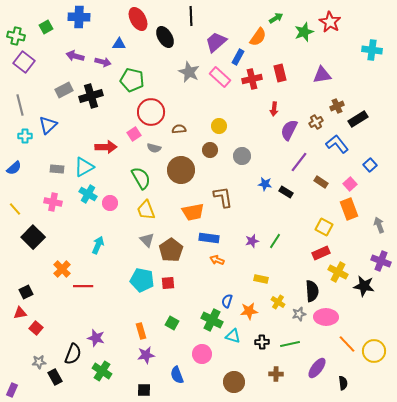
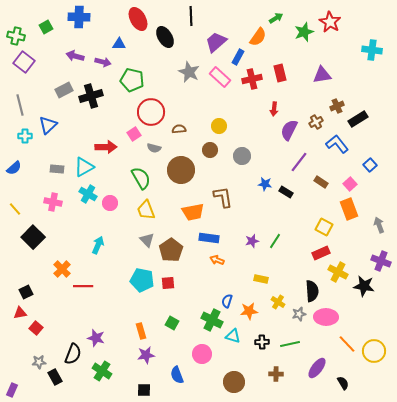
black semicircle at (343, 383): rotated 24 degrees counterclockwise
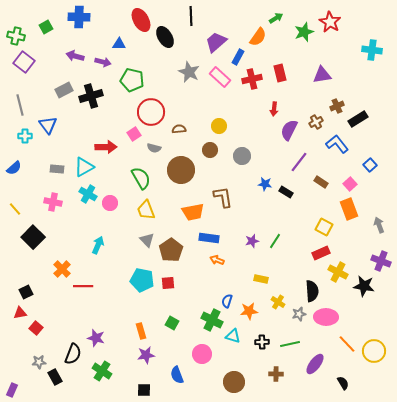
red ellipse at (138, 19): moved 3 px right, 1 px down
blue triangle at (48, 125): rotated 24 degrees counterclockwise
purple ellipse at (317, 368): moved 2 px left, 4 px up
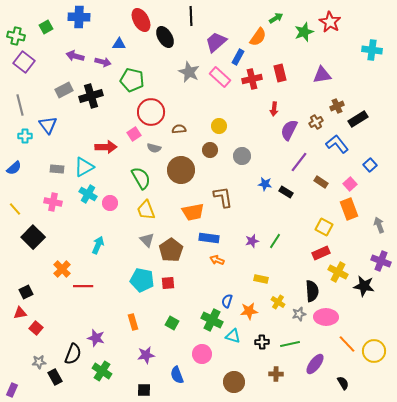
orange rectangle at (141, 331): moved 8 px left, 9 px up
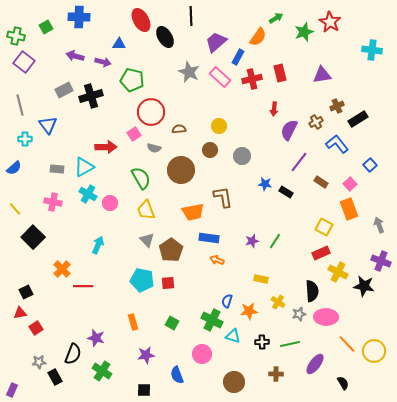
cyan cross at (25, 136): moved 3 px down
red square at (36, 328): rotated 16 degrees clockwise
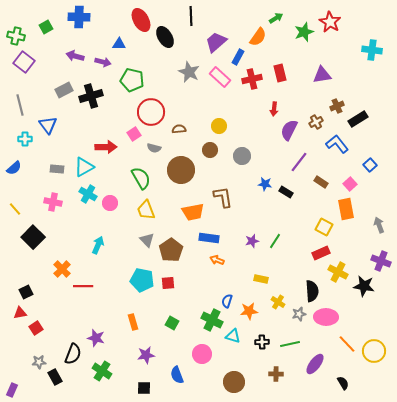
orange rectangle at (349, 209): moved 3 px left; rotated 10 degrees clockwise
black square at (144, 390): moved 2 px up
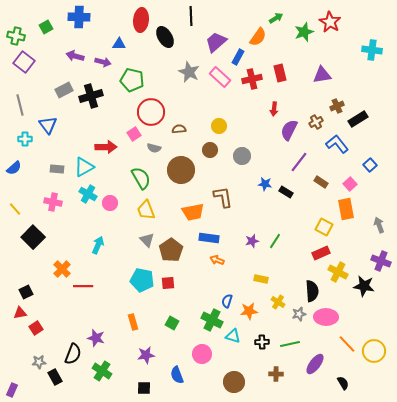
red ellipse at (141, 20): rotated 35 degrees clockwise
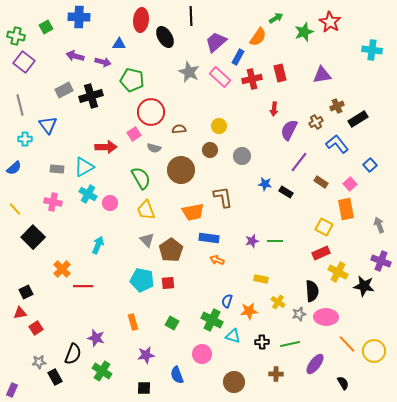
green line at (275, 241): rotated 56 degrees clockwise
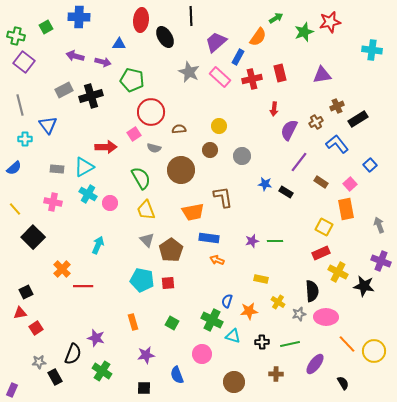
red star at (330, 22): rotated 30 degrees clockwise
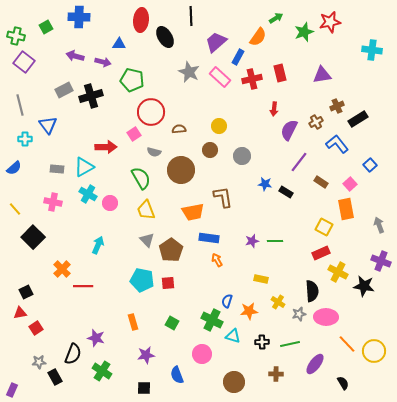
gray semicircle at (154, 148): moved 4 px down
orange arrow at (217, 260): rotated 40 degrees clockwise
